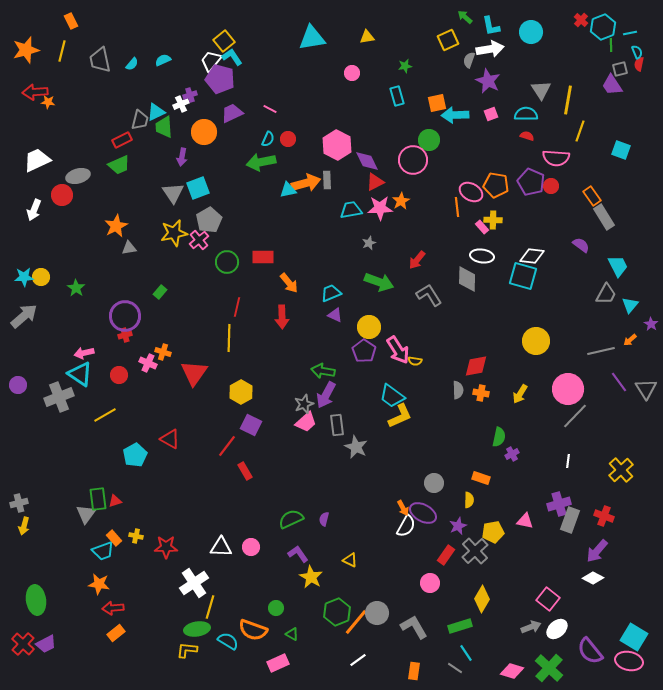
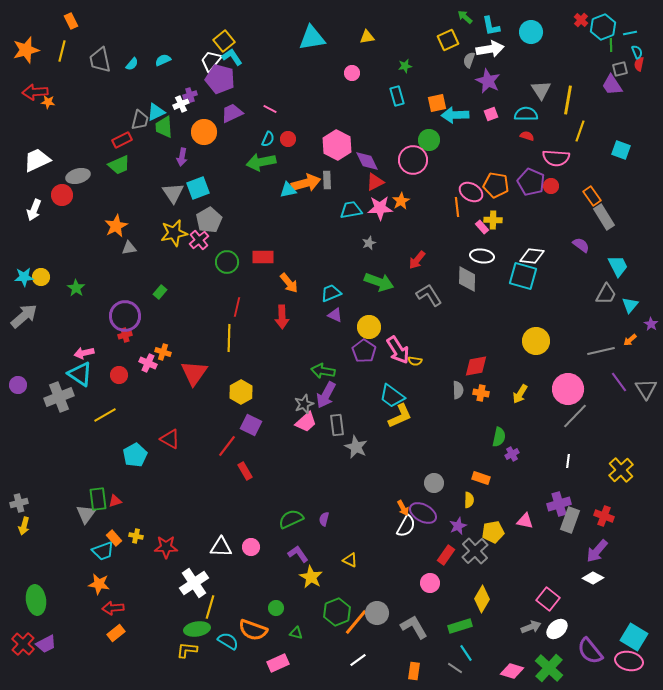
green triangle at (292, 634): moved 4 px right, 1 px up; rotated 16 degrees counterclockwise
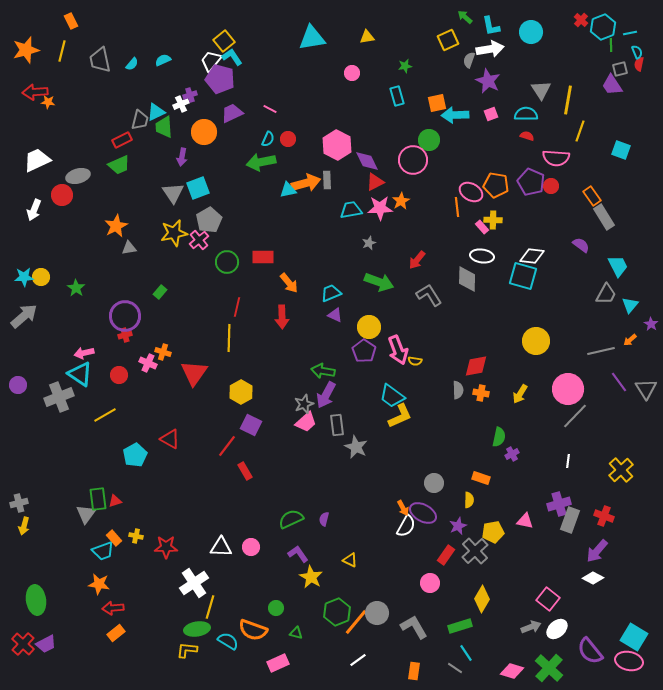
pink arrow at (398, 350): rotated 12 degrees clockwise
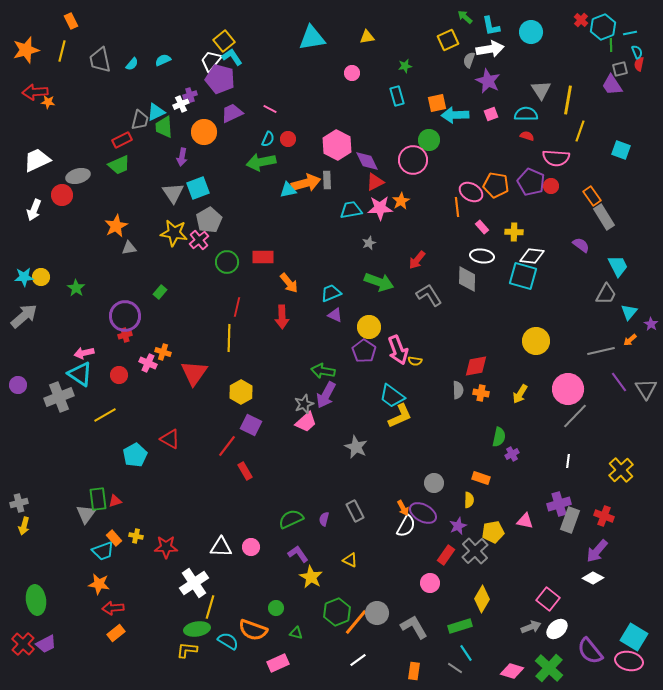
yellow cross at (493, 220): moved 21 px right, 12 px down
yellow star at (174, 233): rotated 20 degrees clockwise
cyan triangle at (630, 305): moved 1 px left, 7 px down
gray rectangle at (337, 425): moved 18 px right, 86 px down; rotated 20 degrees counterclockwise
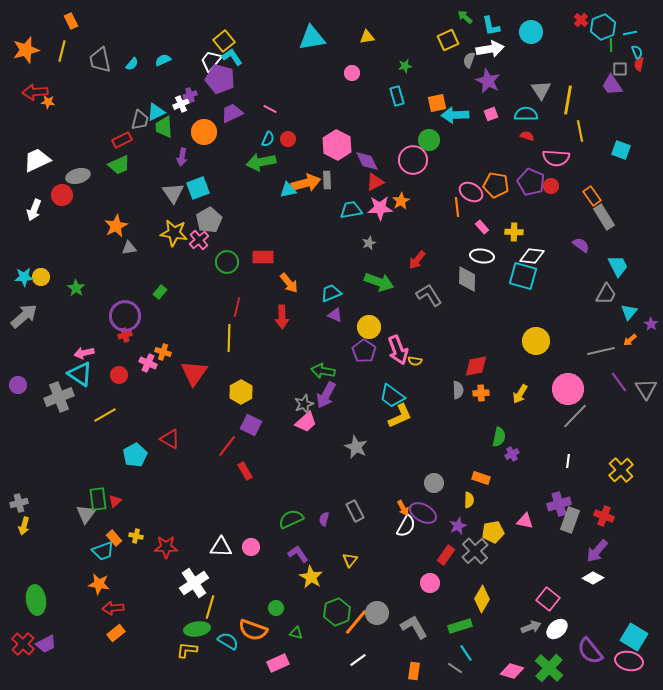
gray square at (620, 69): rotated 14 degrees clockwise
yellow line at (580, 131): rotated 30 degrees counterclockwise
orange cross at (481, 393): rotated 14 degrees counterclockwise
red triangle at (115, 501): rotated 24 degrees counterclockwise
yellow triangle at (350, 560): rotated 42 degrees clockwise
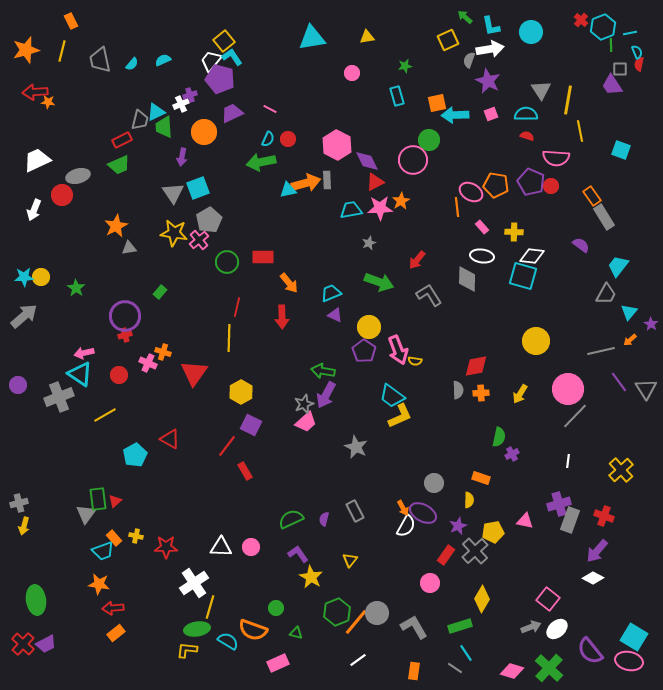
cyan trapezoid at (618, 266): rotated 115 degrees counterclockwise
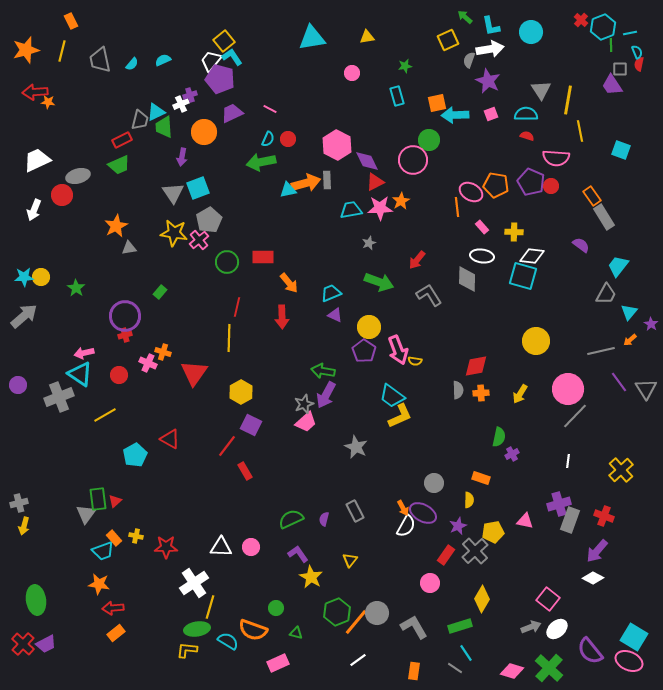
pink ellipse at (629, 661): rotated 12 degrees clockwise
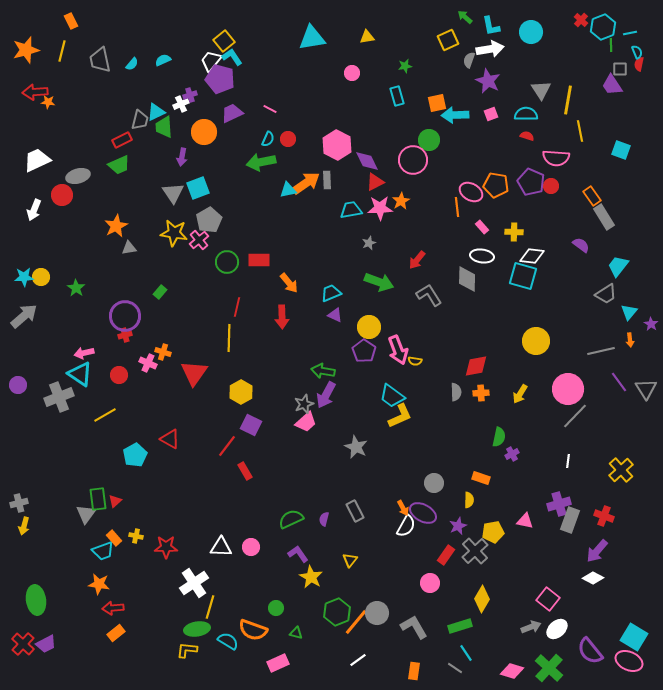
orange arrow at (306, 183): rotated 20 degrees counterclockwise
red rectangle at (263, 257): moved 4 px left, 3 px down
gray trapezoid at (606, 294): rotated 30 degrees clockwise
orange arrow at (630, 340): rotated 56 degrees counterclockwise
gray semicircle at (458, 390): moved 2 px left, 2 px down
